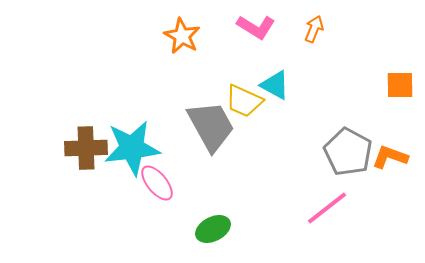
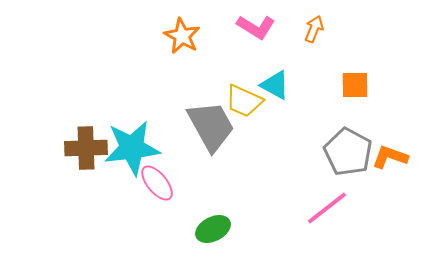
orange square: moved 45 px left
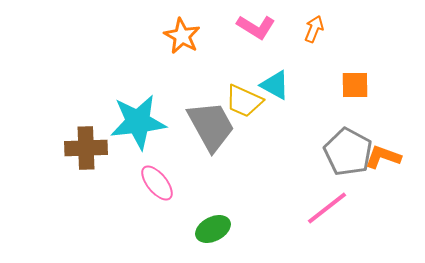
cyan star: moved 6 px right, 26 px up
orange L-shape: moved 7 px left
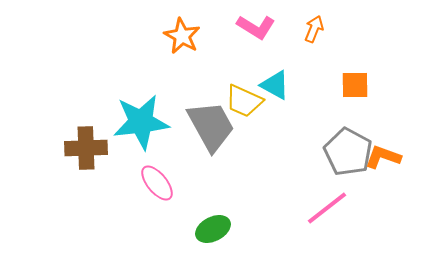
cyan star: moved 3 px right
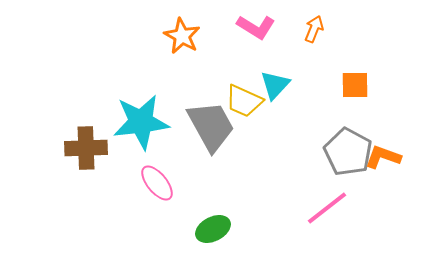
cyan triangle: rotated 44 degrees clockwise
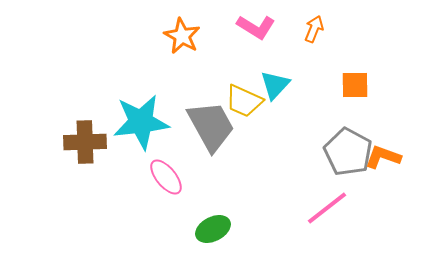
brown cross: moved 1 px left, 6 px up
pink ellipse: moved 9 px right, 6 px up
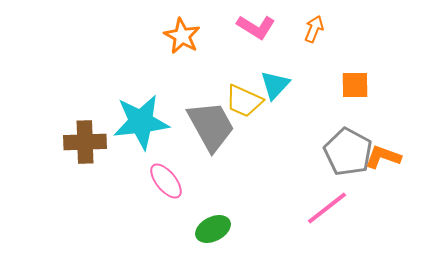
pink ellipse: moved 4 px down
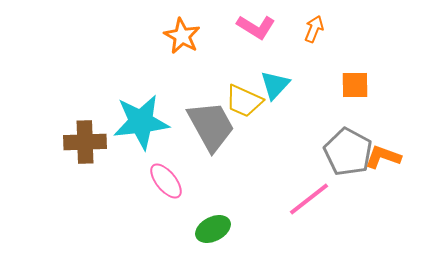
pink line: moved 18 px left, 9 px up
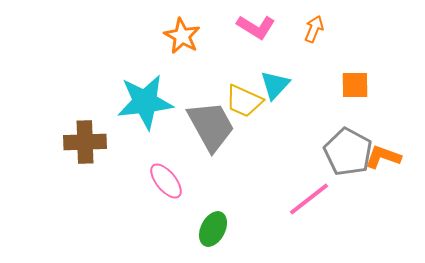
cyan star: moved 4 px right, 20 px up
green ellipse: rotated 36 degrees counterclockwise
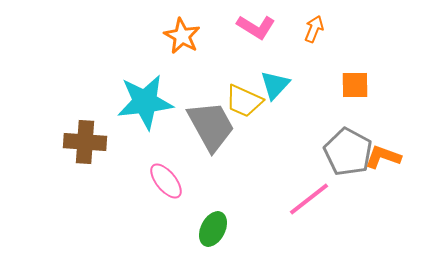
brown cross: rotated 6 degrees clockwise
